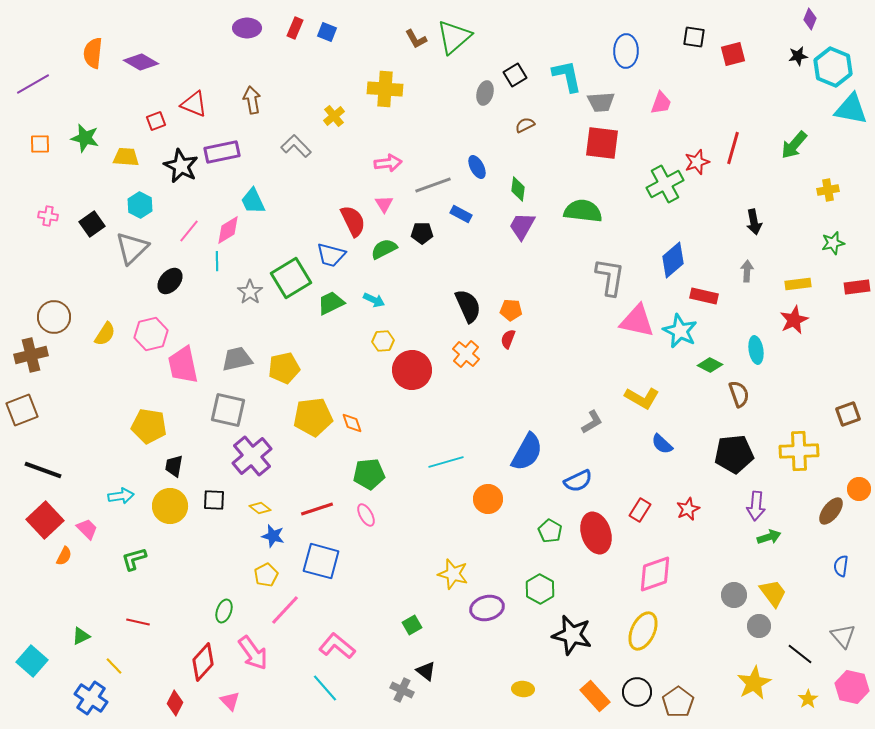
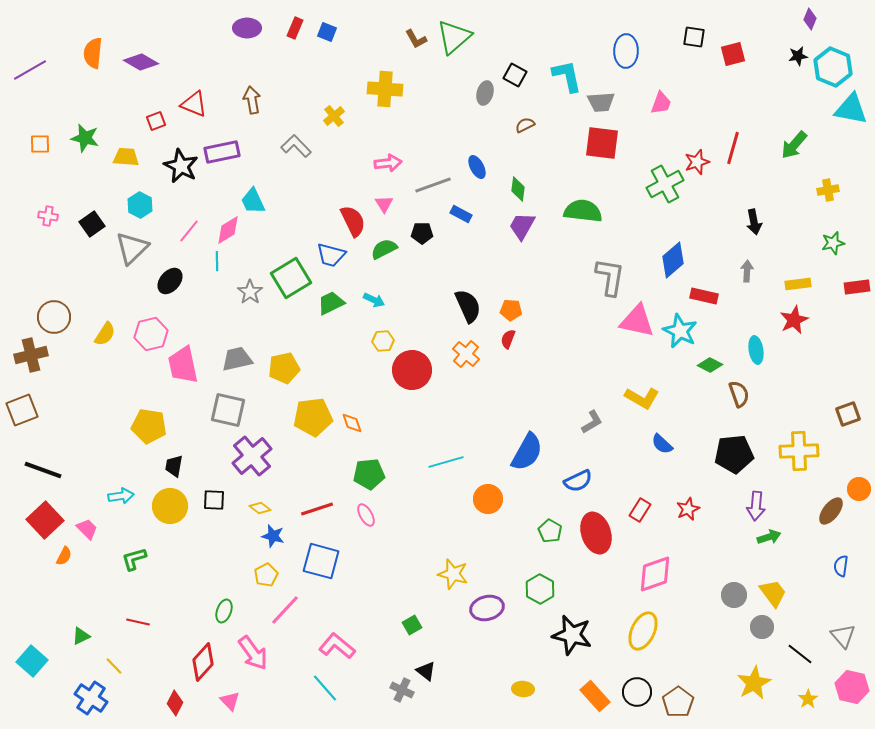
black square at (515, 75): rotated 30 degrees counterclockwise
purple line at (33, 84): moved 3 px left, 14 px up
gray circle at (759, 626): moved 3 px right, 1 px down
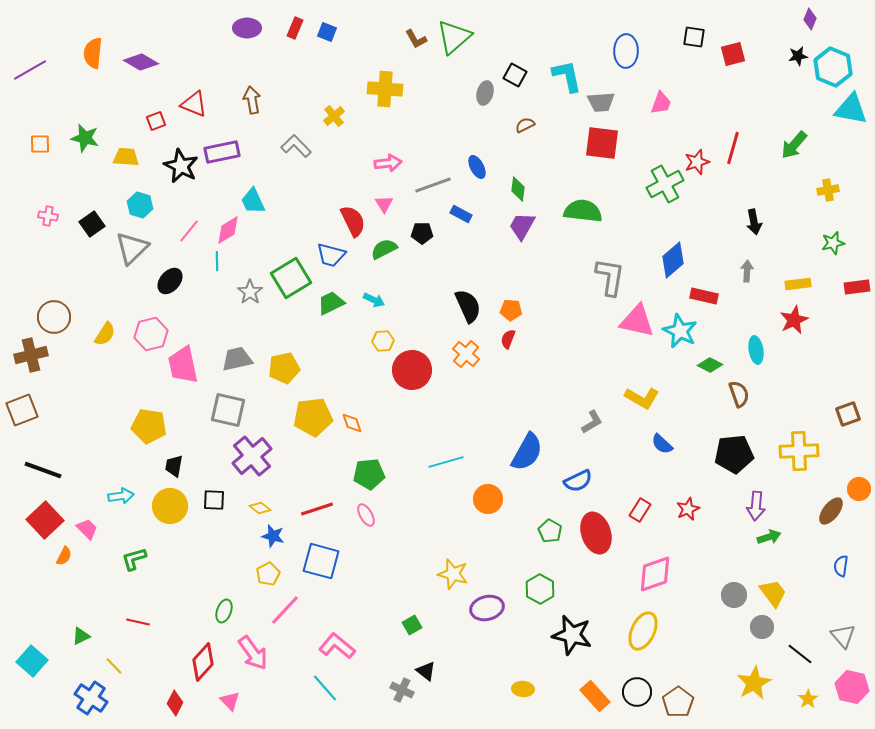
cyan hexagon at (140, 205): rotated 10 degrees counterclockwise
yellow pentagon at (266, 575): moved 2 px right, 1 px up
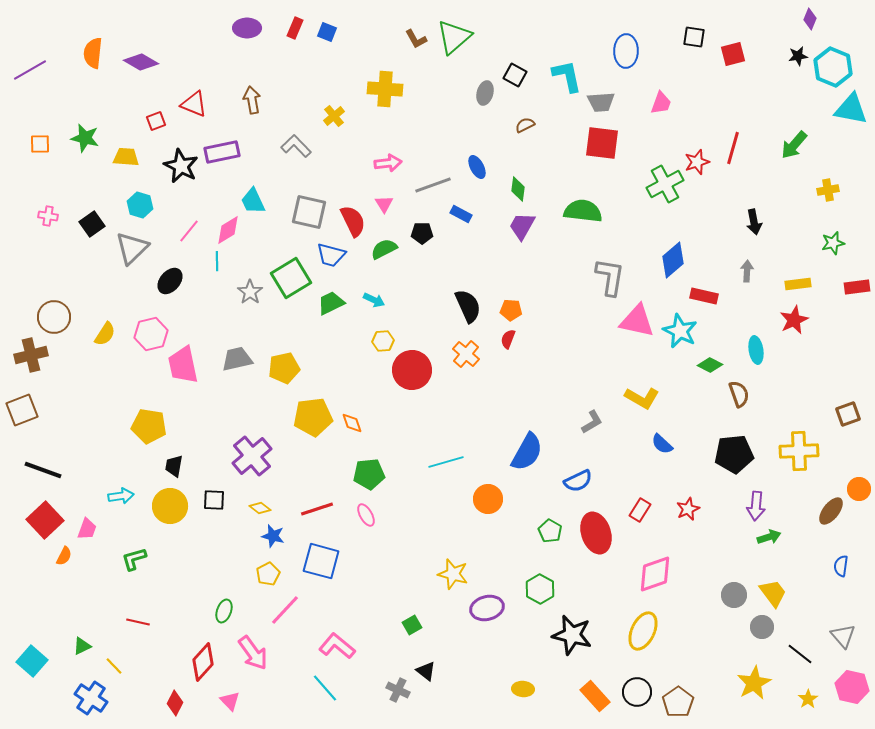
gray square at (228, 410): moved 81 px right, 198 px up
pink trapezoid at (87, 529): rotated 65 degrees clockwise
green triangle at (81, 636): moved 1 px right, 10 px down
gray cross at (402, 690): moved 4 px left
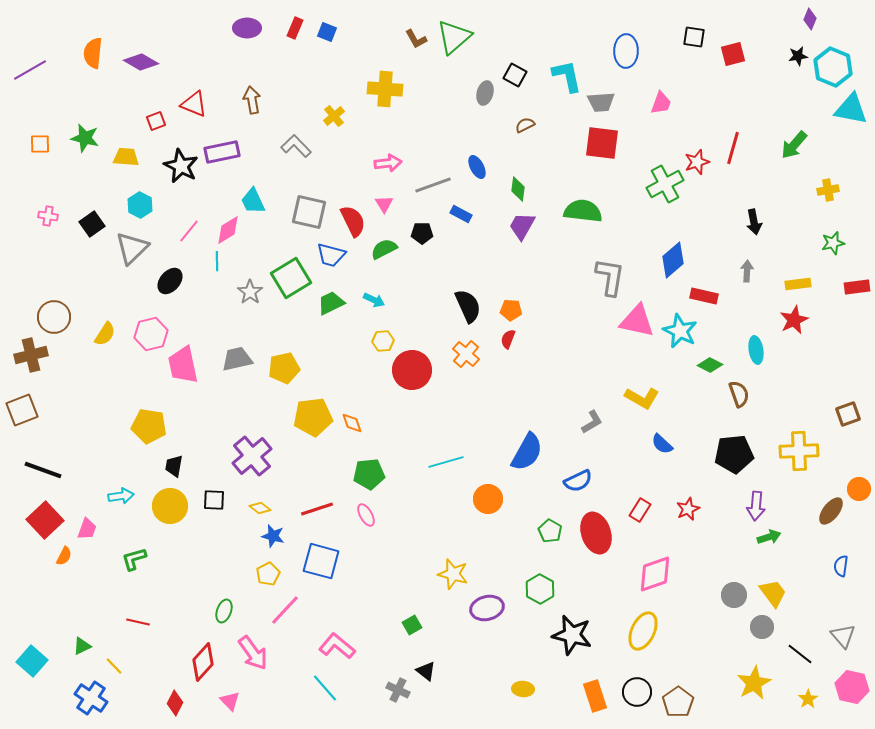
cyan hexagon at (140, 205): rotated 10 degrees clockwise
orange rectangle at (595, 696): rotated 24 degrees clockwise
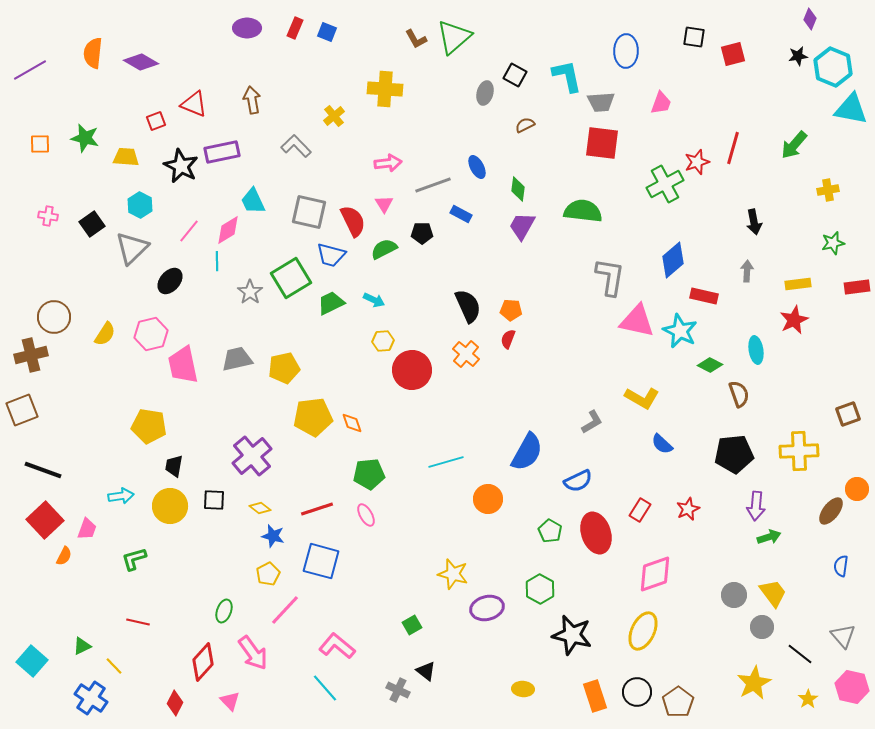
orange circle at (859, 489): moved 2 px left
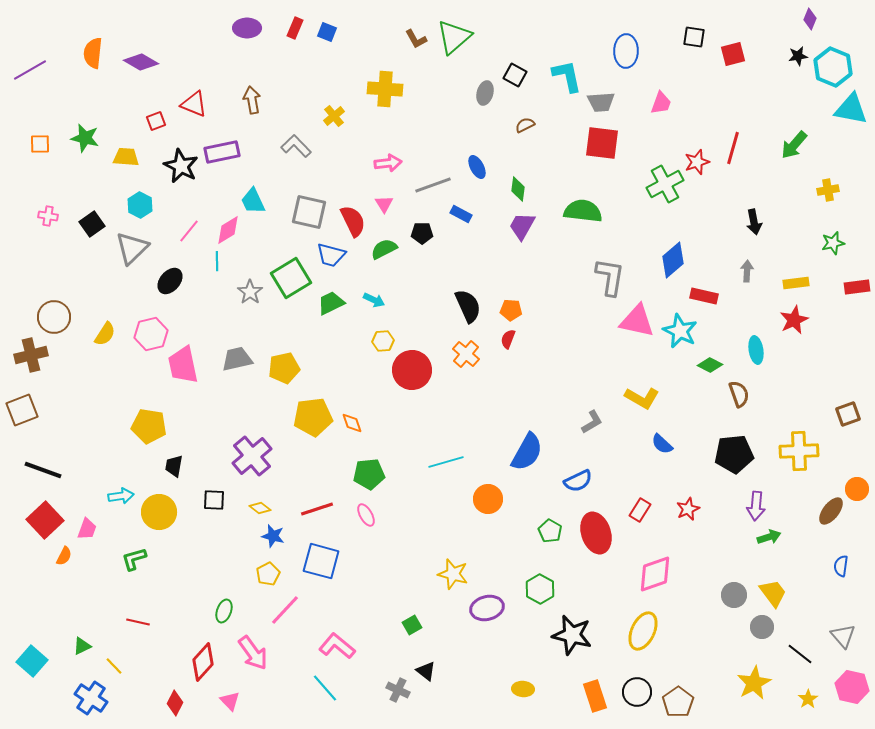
yellow rectangle at (798, 284): moved 2 px left, 1 px up
yellow circle at (170, 506): moved 11 px left, 6 px down
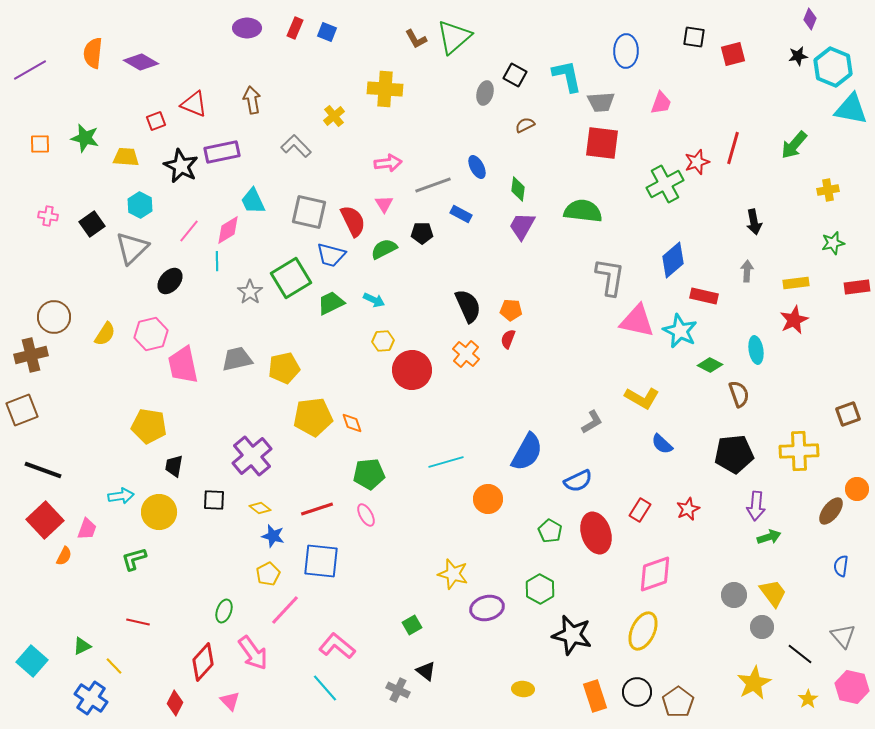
blue square at (321, 561): rotated 9 degrees counterclockwise
